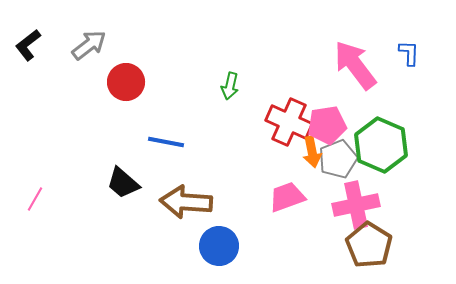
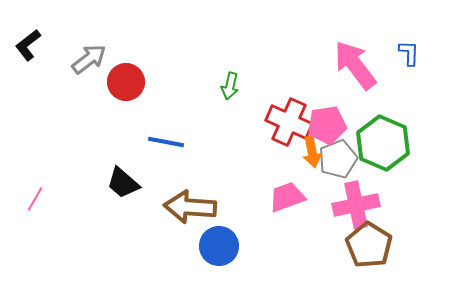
gray arrow: moved 14 px down
green hexagon: moved 2 px right, 2 px up
brown arrow: moved 4 px right, 5 px down
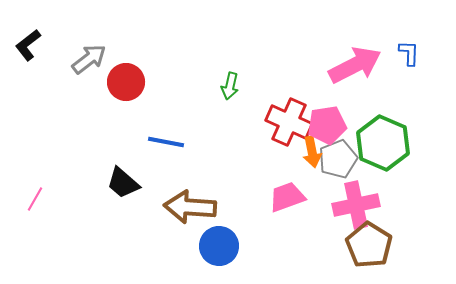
pink arrow: rotated 100 degrees clockwise
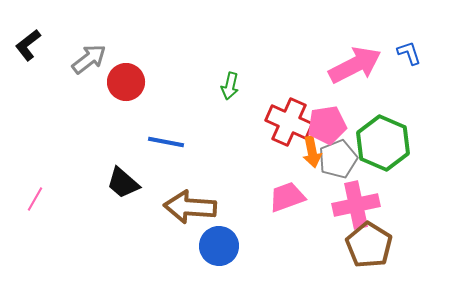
blue L-shape: rotated 20 degrees counterclockwise
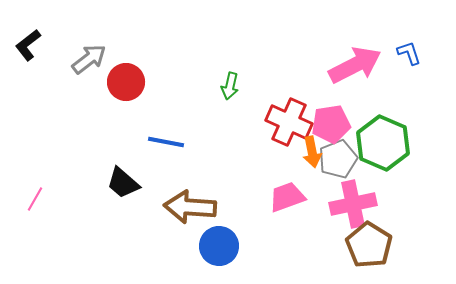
pink pentagon: moved 4 px right, 1 px up
pink cross: moved 3 px left, 1 px up
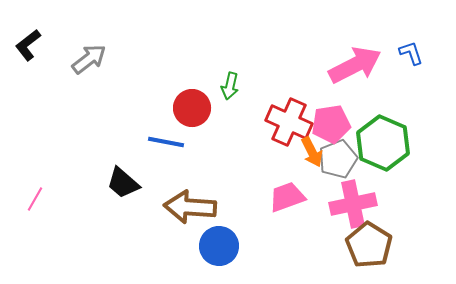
blue L-shape: moved 2 px right
red circle: moved 66 px right, 26 px down
orange arrow: rotated 16 degrees counterclockwise
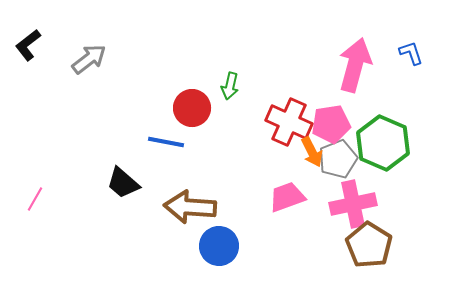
pink arrow: rotated 48 degrees counterclockwise
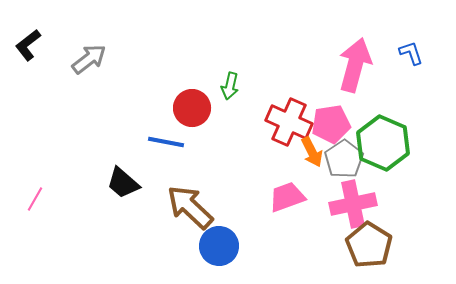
gray pentagon: moved 6 px right; rotated 12 degrees counterclockwise
brown arrow: rotated 39 degrees clockwise
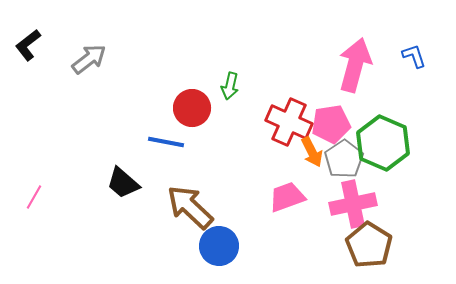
blue L-shape: moved 3 px right, 3 px down
pink line: moved 1 px left, 2 px up
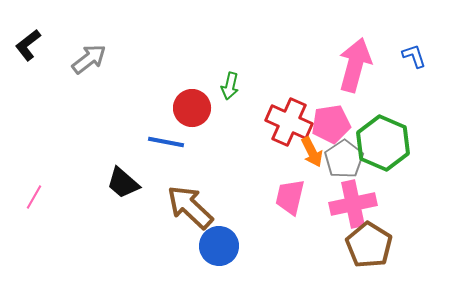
pink trapezoid: moved 3 px right; rotated 57 degrees counterclockwise
